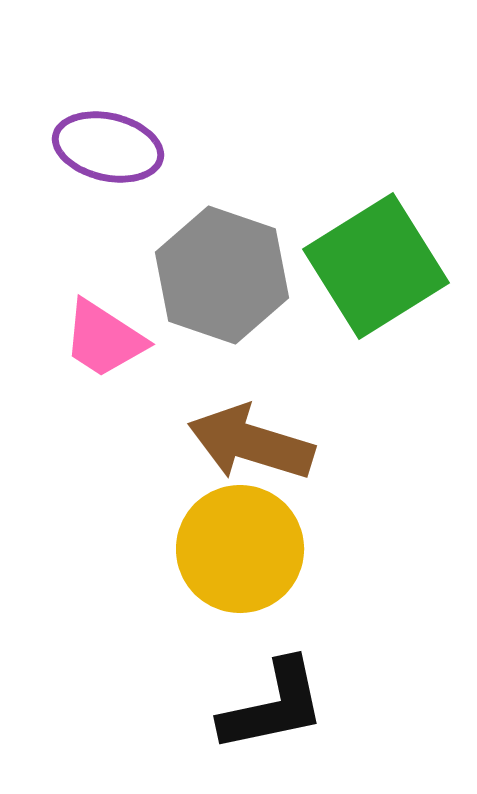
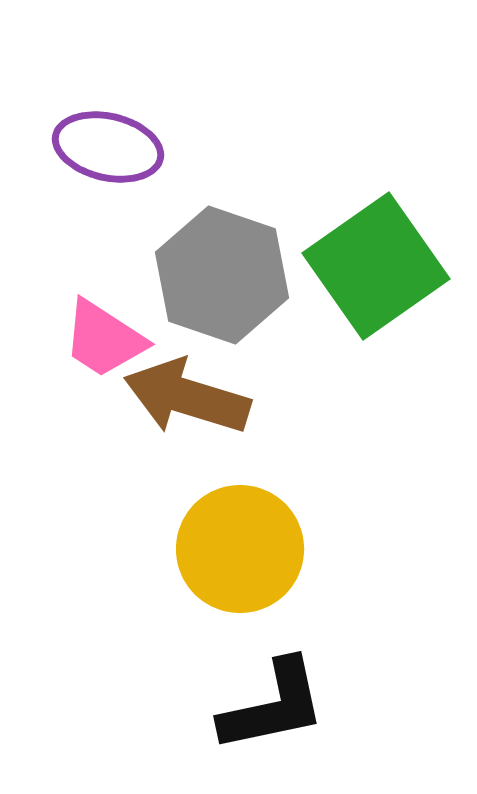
green square: rotated 3 degrees counterclockwise
brown arrow: moved 64 px left, 46 px up
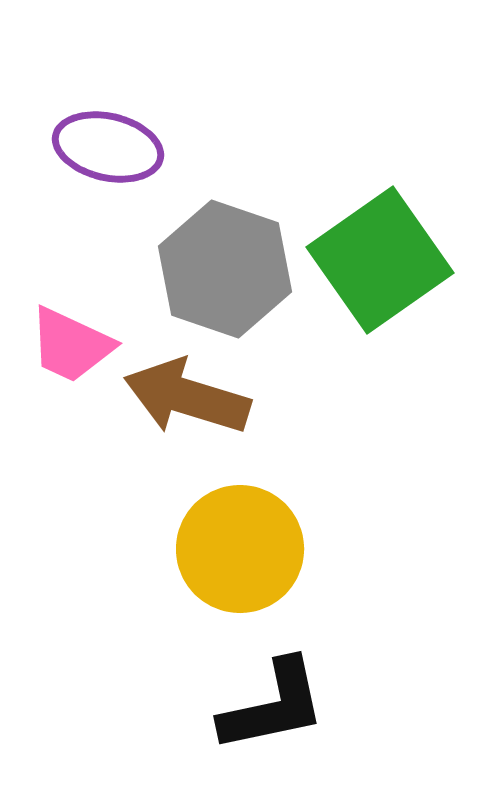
green square: moved 4 px right, 6 px up
gray hexagon: moved 3 px right, 6 px up
pink trapezoid: moved 33 px left, 6 px down; rotated 8 degrees counterclockwise
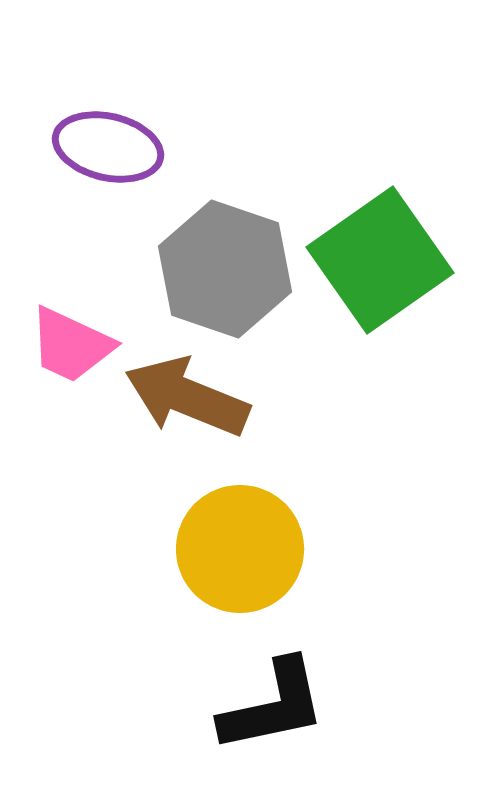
brown arrow: rotated 5 degrees clockwise
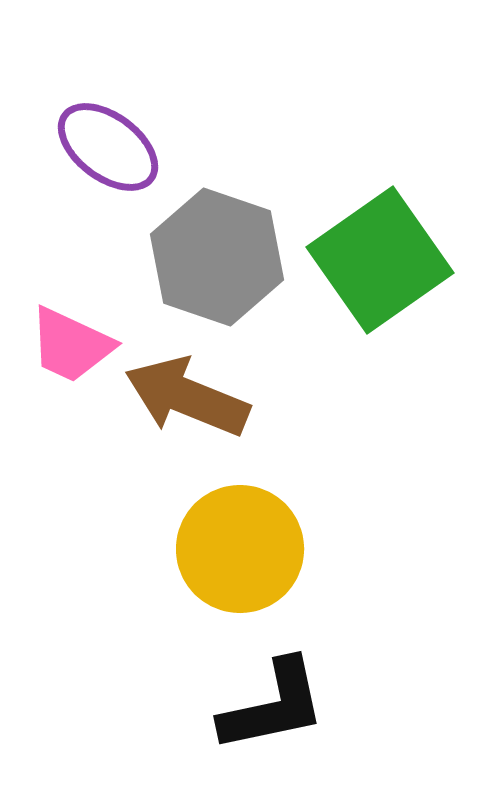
purple ellipse: rotated 24 degrees clockwise
gray hexagon: moved 8 px left, 12 px up
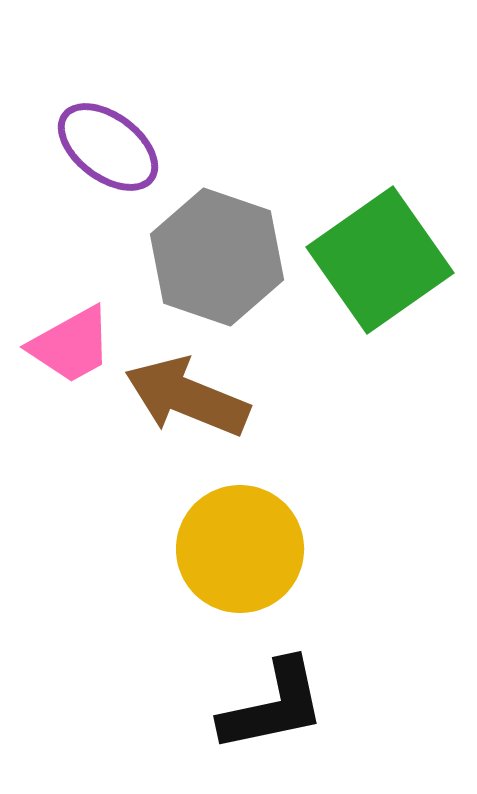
pink trapezoid: rotated 54 degrees counterclockwise
